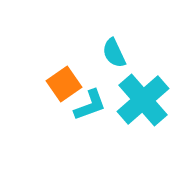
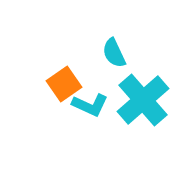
cyan L-shape: rotated 45 degrees clockwise
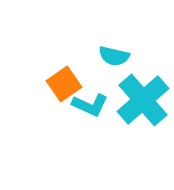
cyan semicircle: moved 3 px down; rotated 52 degrees counterclockwise
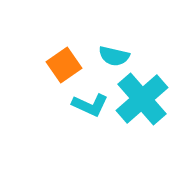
orange square: moved 19 px up
cyan cross: moved 1 px left, 1 px up
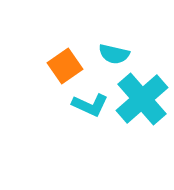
cyan semicircle: moved 2 px up
orange square: moved 1 px right, 1 px down
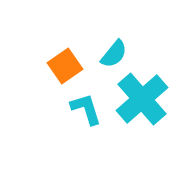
cyan semicircle: rotated 64 degrees counterclockwise
cyan L-shape: moved 4 px left, 4 px down; rotated 132 degrees counterclockwise
